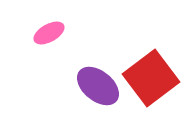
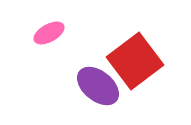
red square: moved 16 px left, 17 px up
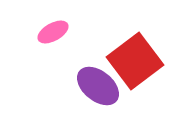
pink ellipse: moved 4 px right, 1 px up
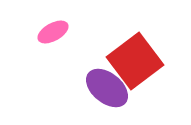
purple ellipse: moved 9 px right, 2 px down
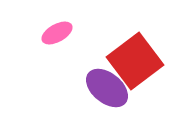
pink ellipse: moved 4 px right, 1 px down
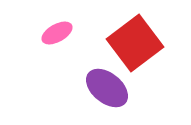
red square: moved 18 px up
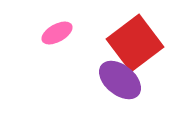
purple ellipse: moved 13 px right, 8 px up
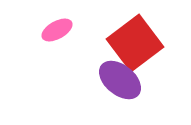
pink ellipse: moved 3 px up
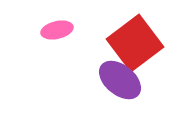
pink ellipse: rotated 16 degrees clockwise
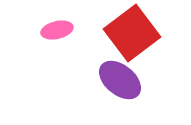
red square: moved 3 px left, 10 px up
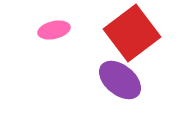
pink ellipse: moved 3 px left
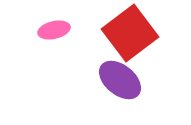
red square: moved 2 px left
